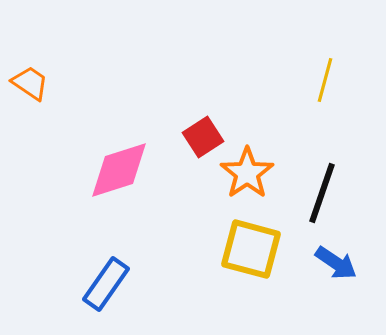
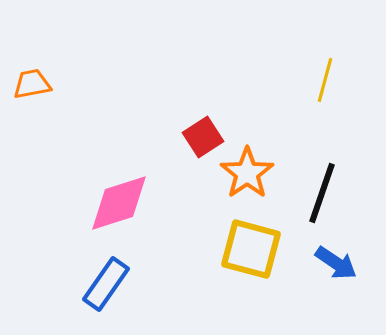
orange trapezoid: moved 2 px right, 1 px down; rotated 45 degrees counterclockwise
pink diamond: moved 33 px down
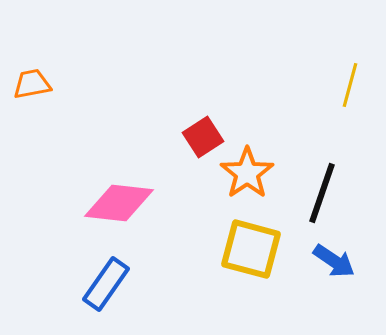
yellow line: moved 25 px right, 5 px down
pink diamond: rotated 24 degrees clockwise
blue arrow: moved 2 px left, 2 px up
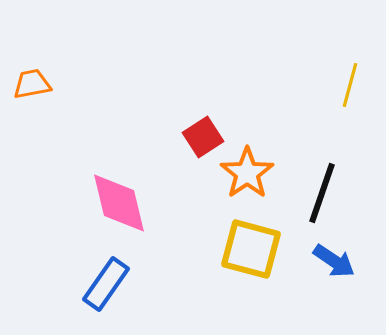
pink diamond: rotated 70 degrees clockwise
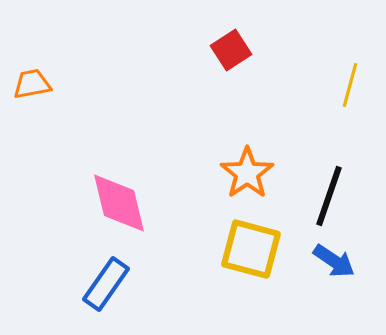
red square: moved 28 px right, 87 px up
black line: moved 7 px right, 3 px down
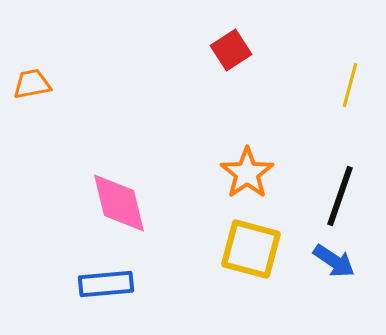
black line: moved 11 px right
blue rectangle: rotated 50 degrees clockwise
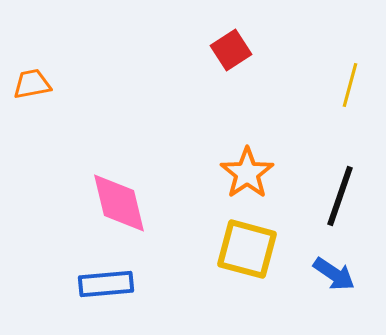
yellow square: moved 4 px left
blue arrow: moved 13 px down
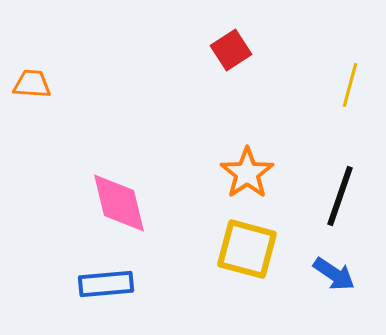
orange trapezoid: rotated 15 degrees clockwise
